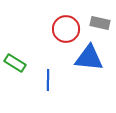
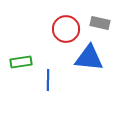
green rectangle: moved 6 px right, 1 px up; rotated 40 degrees counterclockwise
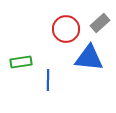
gray rectangle: rotated 54 degrees counterclockwise
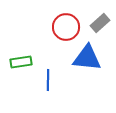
red circle: moved 2 px up
blue triangle: moved 2 px left
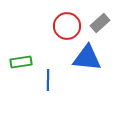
red circle: moved 1 px right, 1 px up
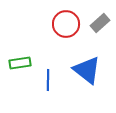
red circle: moved 1 px left, 2 px up
blue triangle: moved 12 px down; rotated 32 degrees clockwise
green rectangle: moved 1 px left, 1 px down
